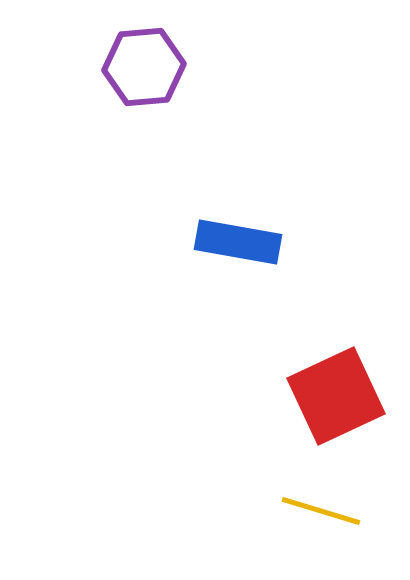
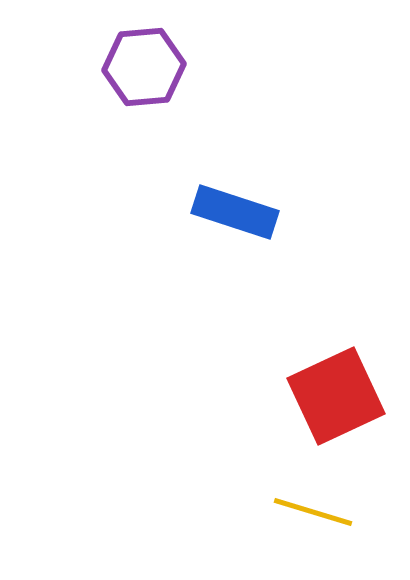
blue rectangle: moved 3 px left, 30 px up; rotated 8 degrees clockwise
yellow line: moved 8 px left, 1 px down
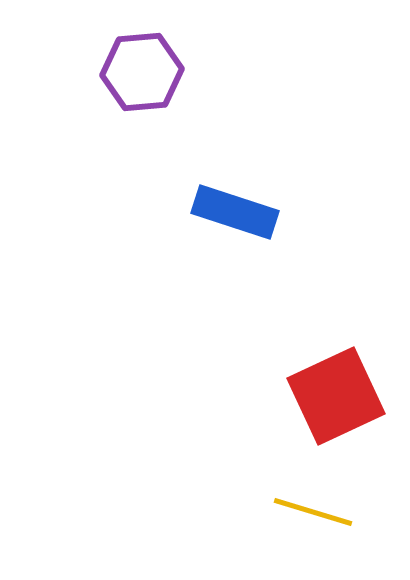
purple hexagon: moved 2 px left, 5 px down
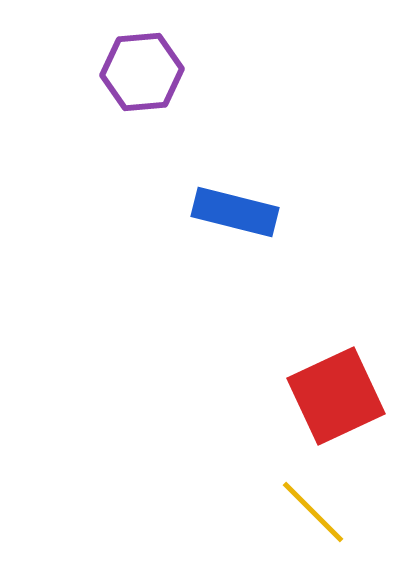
blue rectangle: rotated 4 degrees counterclockwise
yellow line: rotated 28 degrees clockwise
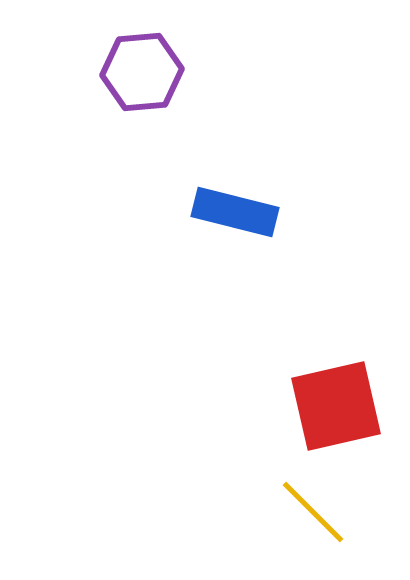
red square: moved 10 px down; rotated 12 degrees clockwise
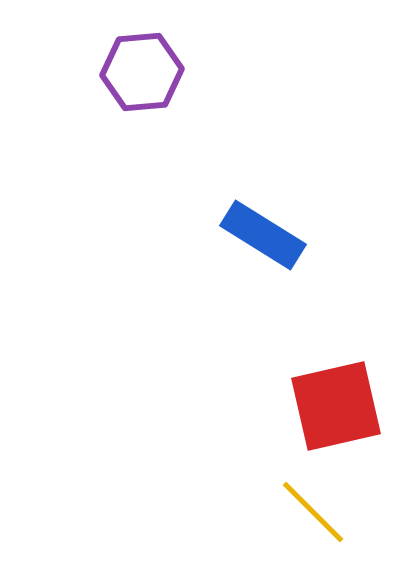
blue rectangle: moved 28 px right, 23 px down; rotated 18 degrees clockwise
